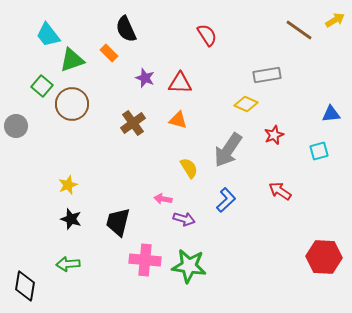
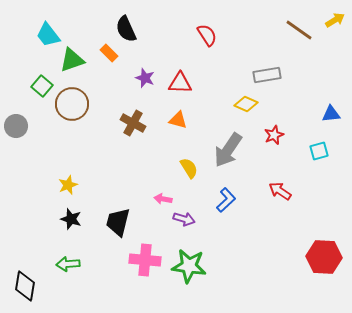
brown cross: rotated 25 degrees counterclockwise
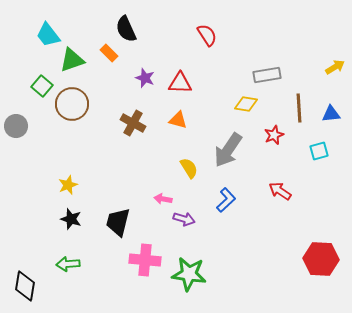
yellow arrow: moved 47 px down
brown line: moved 78 px down; rotated 52 degrees clockwise
yellow diamond: rotated 15 degrees counterclockwise
red hexagon: moved 3 px left, 2 px down
green star: moved 8 px down
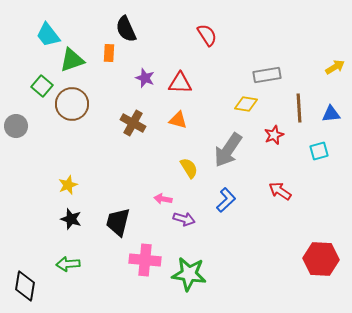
orange rectangle: rotated 48 degrees clockwise
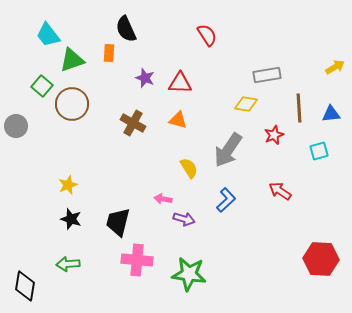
pink cross: moved 8 px left
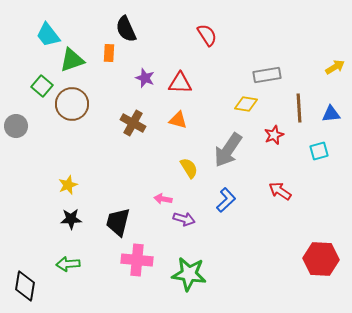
black star: rotated 20 degrees counterclockwise
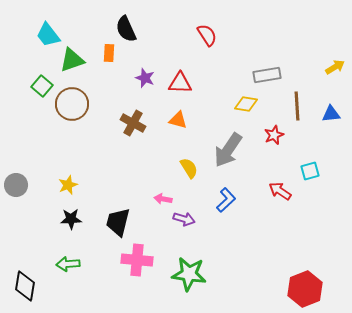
brown line: moved 2 px left, 2 px up
gray circle: moved 59 px down
cyan square: moved 9 px left, 20 px down
red hexagon: moved 16 px left, 30 px down; rotated 24 degrees counterclockwise
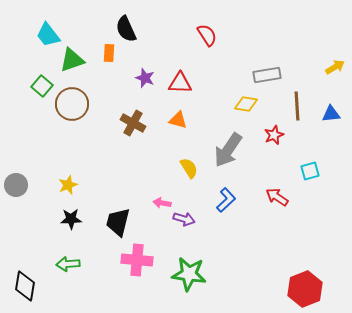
red arrow: moved 3 px left, 6 px down
pink arrow: moved 1 px left, 4 px down
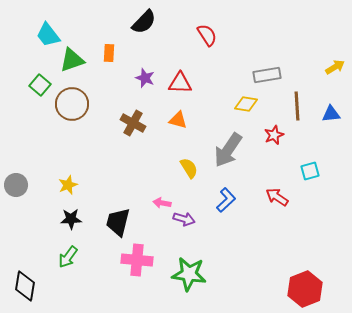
black semicircle: moved 18 px right, 7 px up; rotated 112 degrees counterclockwise
green square: moved 2 px left, 1 px up
green arrow: moved 7 px up; rotated 50 degrees counterclockwise
